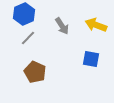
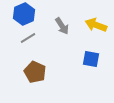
gray line: rotated 14 degrees clockwise
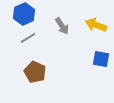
blue square: moved 10 px right
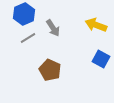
gray arrow: moved 9 px left, 2 px down
blue square: rotated 18 degrees clockwise
brown pentagon: moved 15 px right, 2 px up
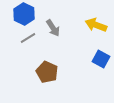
blue hexagon: rotated 10 degrees counterclockwise
brown pentagon: moved 3 px left, 2 px down
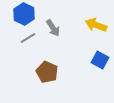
blue square: moved 1 px left, 1 px down
